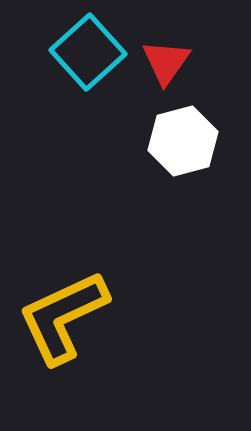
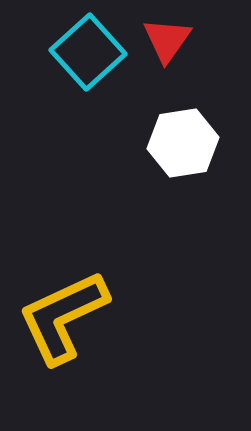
red triangle: moved 1 px right, 22 px up
white hexagon: moved 2 px down; rotated 6 degrees clockwise
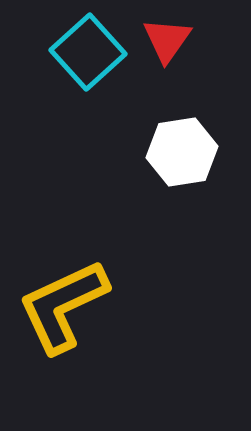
white hexagon: moved 1 px left, 9 px down
yellow L-shape: moved 11 px up
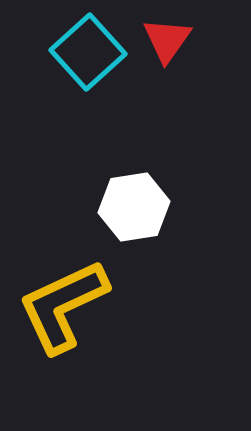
white hexagon: moved 48 px left, 55 px down
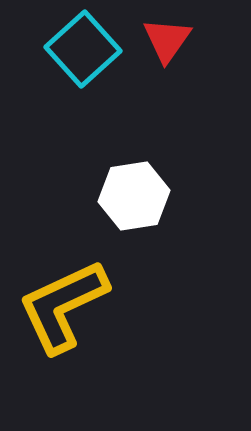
cyan square: moved 5 px left, 3 px up
white hexagon: moved 11 px up
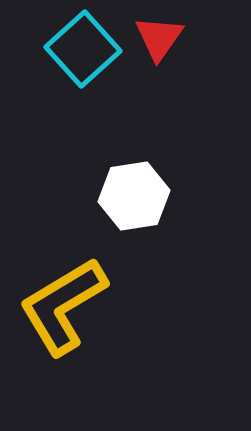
red triangle: moved 8 px left, 2 px up
yellow L-shape: rotated 6 degrees counterclockwise
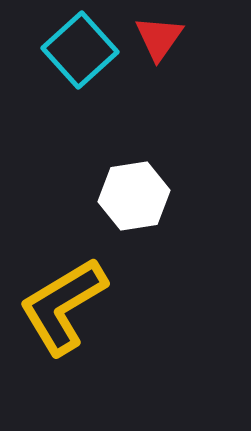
cyan square: moved 3 px left, 1 px down
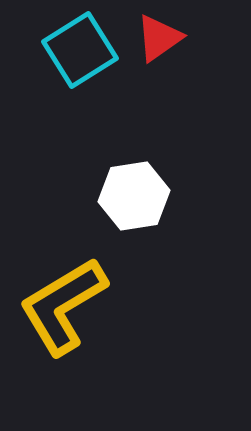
red triangle: rotated 20 degrees clockwise
cyan square: rotated 10 degrees clockwise
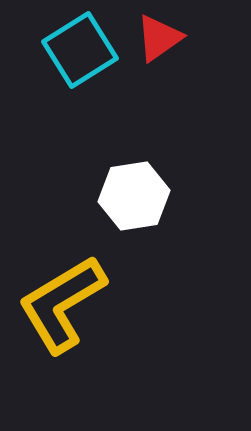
yellow L-shape: moved 1 px left, 2 px up
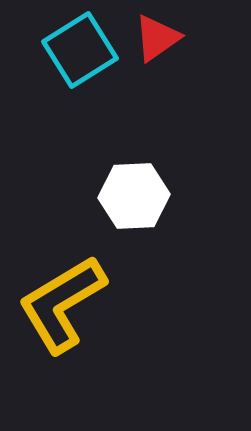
red triangle: moved 2 px left
white hexagon: rotated 6 degrees clockwise
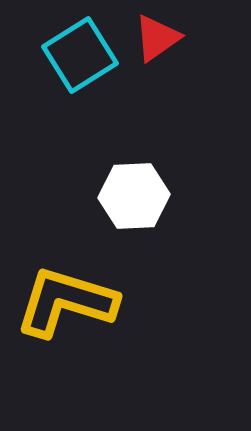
cyan square: moved 5 px down
yellow L-shape: moved 4 px right, 2 px up; rotated 48 degrees clockwise
